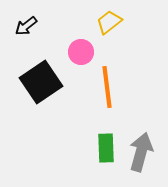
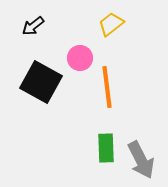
yellow trapezoid: moved 2 px right, 2 px down
black arrow: moved 7 px right
pink circle: moved 1 px left, 6 px down
black square: rotated 27 degrees counterclockwise
gray arrow: moved 8 px down; rotated 138 degrees clockwise
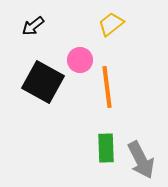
pink circle: moved 2 px down
black square: moved 2 px right
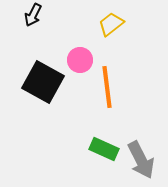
black arrow: moved 11 px up; rotated 25 degrees counterclockwise
green rectangle: moved 2 px left, 1 px down; rotated 64 degrees counterclockwise
